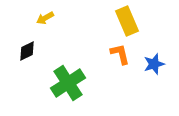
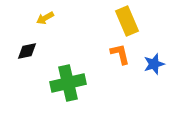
black diamond: rotated 15 degrees clockwise
green cross: rotated 20 degrees clockwise
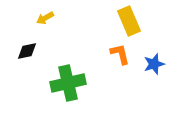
yellow rectangle: moved 2 px right
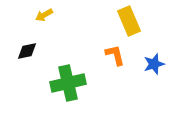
yellow arrow: moved 1 px left, 3 px up
orange L-shape: moved 5 px left, 1 px down
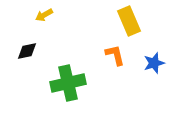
blue star: moved 1 px up
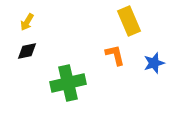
yellow arrow: moved 17 px left, 7 px down; rotated 30 degrees counterclockwise
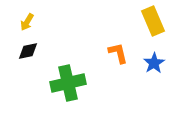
yellow rectangle: moved 24 px right
black diamond: moved 1 px right
orange L-shape: moved 3 px right, 2 px up
blue star: rotated 15 degrees counterclockwise
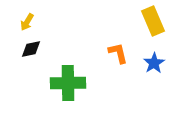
black diamond: moved 3 px right, 2 px up
green cross: rotated 12 degrees clockwise
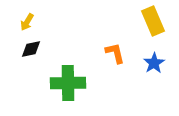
orange L-shape: moved 3 px left
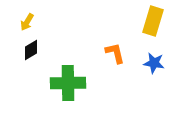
yellow rectangle: rotated 40 degrees clockwise
black diamond: moved 1 px down; rotated 20 degrees counterclockwise
blue star: rotated 30 degrees counterclockwise
